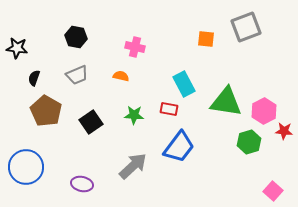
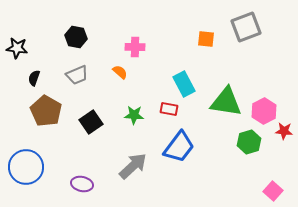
pink cross: rotated 12 degrees counterclockwise
orange semicircle: moved 1 px left, 4 px up; rotated 28 degrees clockwise
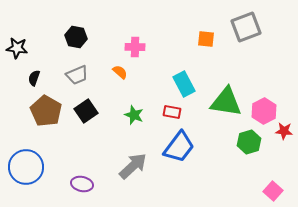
red rectangle: moved 3 px right, 3 px down
green star: rotated 18 degrees clockwise
black square: moved 5 px left, 11 px up
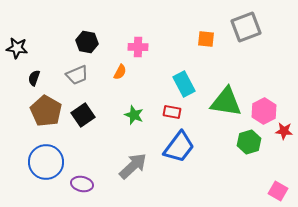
black hexagon: moved 11 px right, 5 px down
pink cross: moved 3 px right
orange semicircle: rotated 77 degrees clockwise
black square: moved 3 px left, 4 px down
blue circle: moved 20 px right, 5 px up
pink square: moved 5 px right; rotated 12 degrees counterclockwise
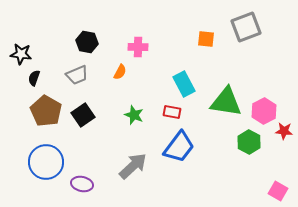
black star: moved 4 px right, 6 px down
green hexagon: rotated 15 degrees counterclockwise
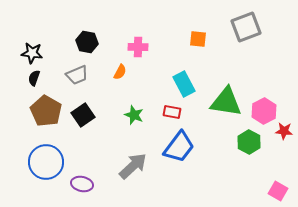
orange square: moved 8 px left
black star: moved 11 px right, 1 px up
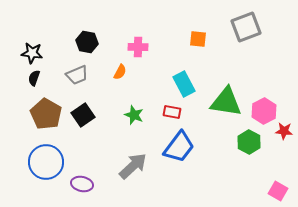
brown pentagon: moved 3 px down
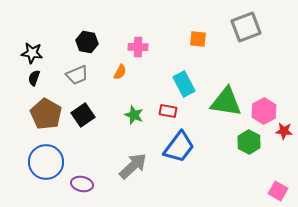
red rectangle: moved 4 px left, 1 px up
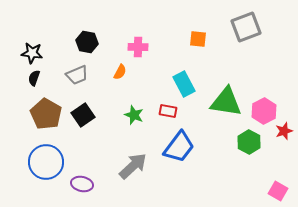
red star: rotated 24 degrees counterclockwise
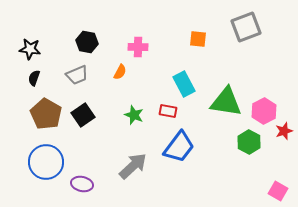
black star: moved 2 px left, 4 px up
